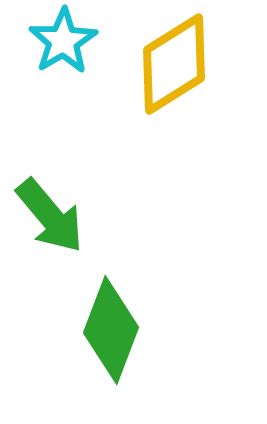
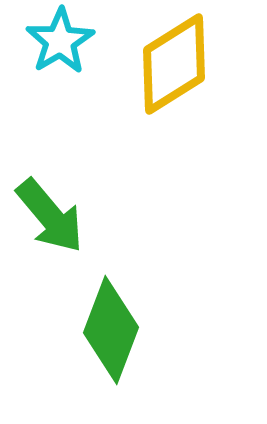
cyan star: moved 3 px left
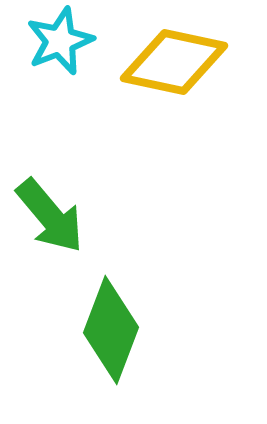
cyan star: rotated 10 degrees clockwise
yellow diamond: moved 2 px up; rotated 44 degrees clockwise
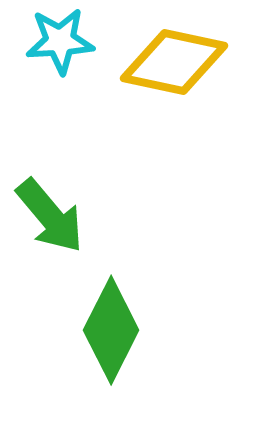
cyan star: rotated 18 degrees clockwise
green diamond: rotated 6 degrees clockwise
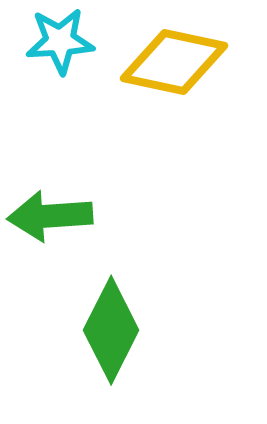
green arrow: rotated 126 degrees clockwise
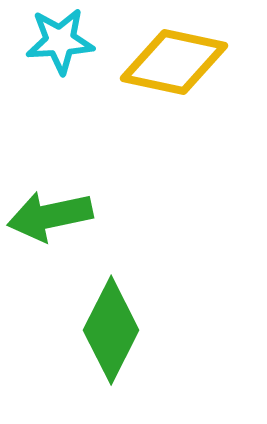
green arrow: rotated 8 degrees counterclockwise
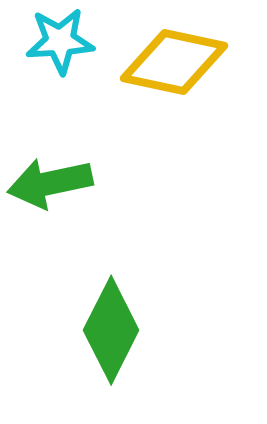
green arrow: moved 33 px up
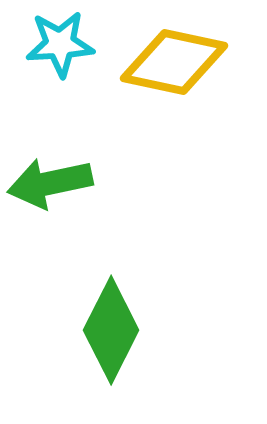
cyan star: moved 3 px down
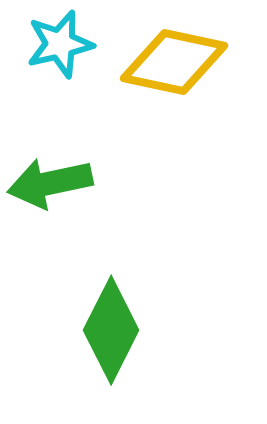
cyan star: rotated 10 degrees counterclockwise
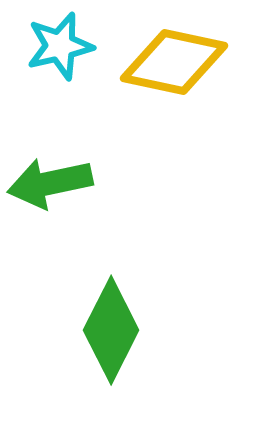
cyan star: moved 2 px down
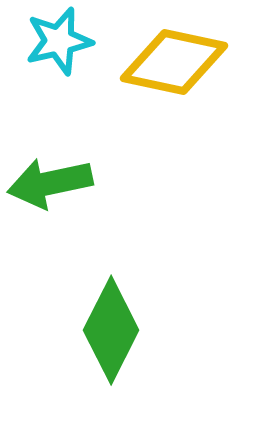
cyan star: moved 1 px left, 5 px up
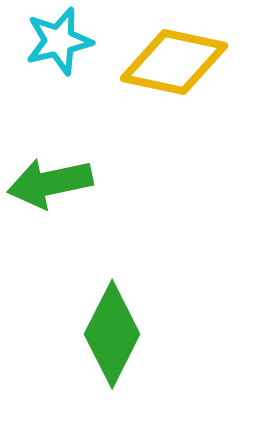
green diamond: moved 1 px right, 4 px down
